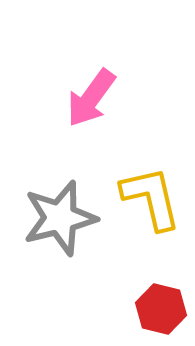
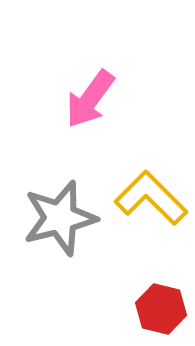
pink arrow: moved 1 px left, 1 px down
yellow L-shape: rotated 32 degrees counterclockwise
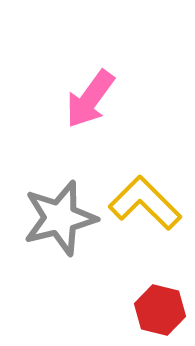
yellow L-shape: moved 6 px left, 5 px down
red hexagon: moved 1 px left, 1 px down
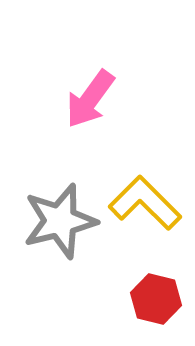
gray star: moved 3 px down
red hexagon: moved 4 px left, 11 px up
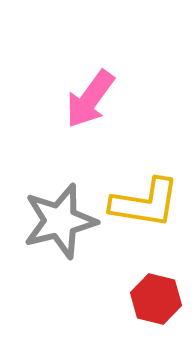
yellow L-shape: rotated 144 degrees clockwise
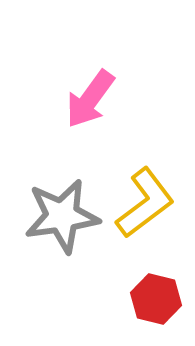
yellow L-shape: rotated 46 degrees counterclockwise
gray star: moved 2 px right, 5 px up; rotated 6 degrees clockwise
